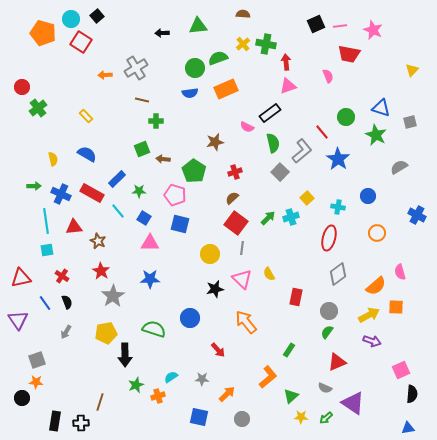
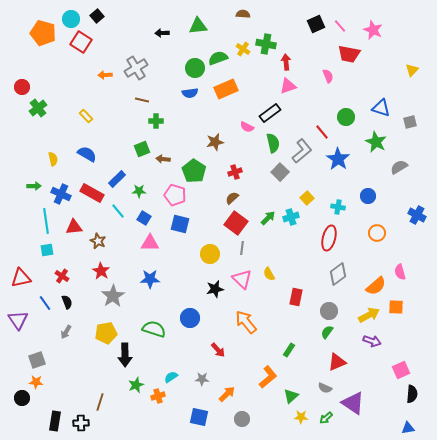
pink line at (340, 26): rotated 56 degrees clockwise
yellow cross at (243, 44): moved 5 px down; rotated 16 degrees counterclockwise
green star at (376, 135): moved 7 px down
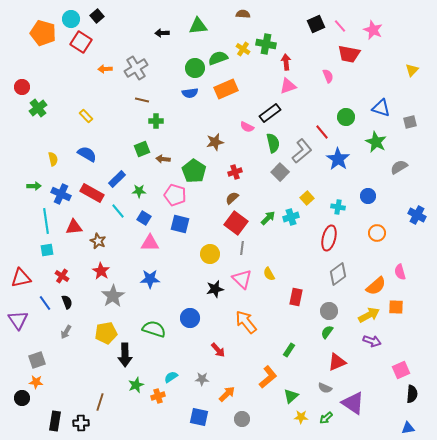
orange arrow at (105, 75): moved 6 px up
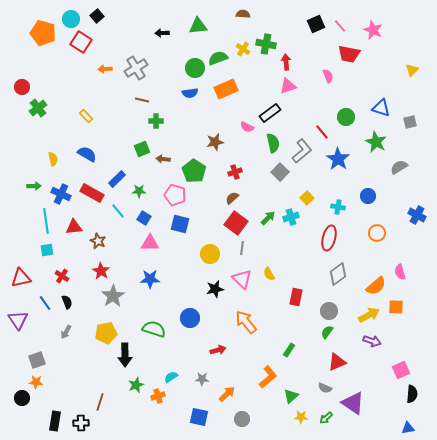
red arrow at (218, 350): rotated 63 degrees counterclockwise
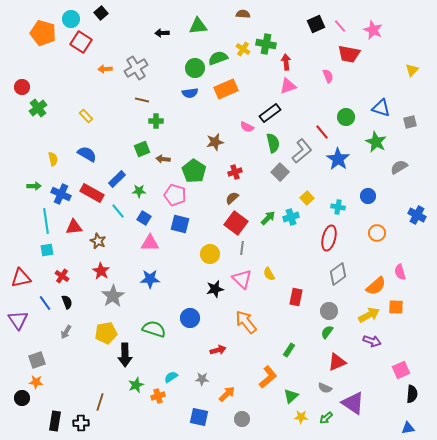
black square at (97, 16): moved 4 px right, 3 px up
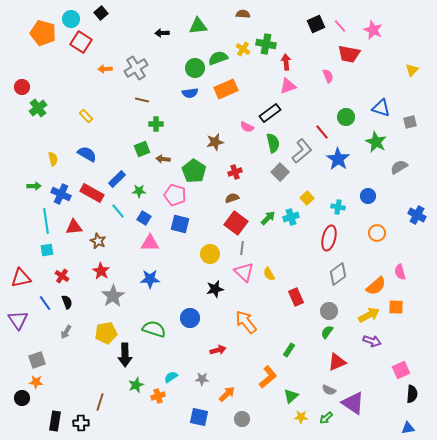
green cross at (156, 121): moved 3 px down
brown semicircle at (232, 198): rotated 24 degrees clockwise
pink triangle at (242, 279): moved 2 px right, 7 px up
red rectangle at (296, 297): rotated 36 degrees counterclockwise
gray semicircle at (325, 388): moved 4 px right, 2 px down
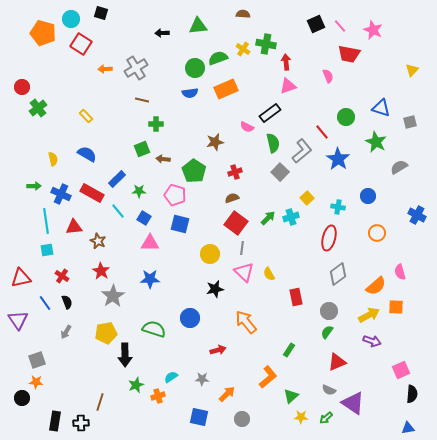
black square at (101, 13): rotated 32 degrees counterclockwise
red square at (81, 42): moved 2 px down
red rectangle at (296, 297): rotated 12 degrees clockwise
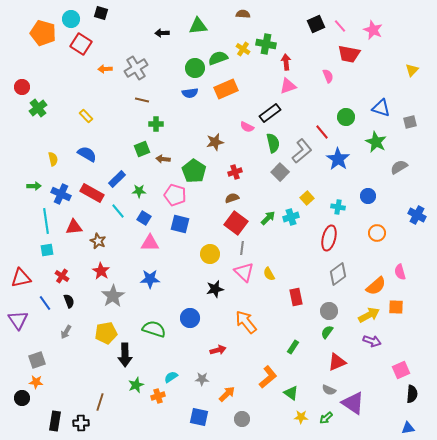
black semicircle at (67, 302): moved 2 px right, 1 px up
green rectangle at (289, 350): moved 4 px right, 3 px up
green triangle at (291, 396): moved 3 px up; rotated 42 degrees counterclockwise
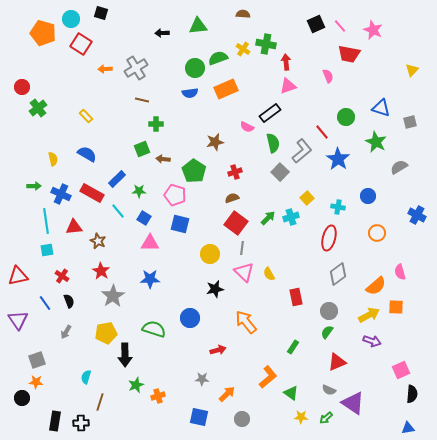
red triangle at (21, 278): moved 3 px left, 2 px up
cyan semicircle at (171, 377): moved 85 px left; rotated 40 degrees counterclockwise
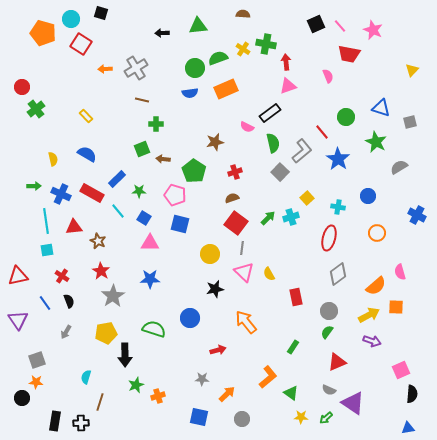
green cross at (38, 108): moved 2 px left, 1 px down
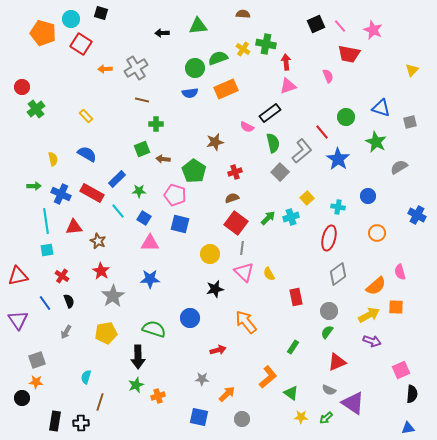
black arrow at (125, 355): moved 13 px right, 2 px down
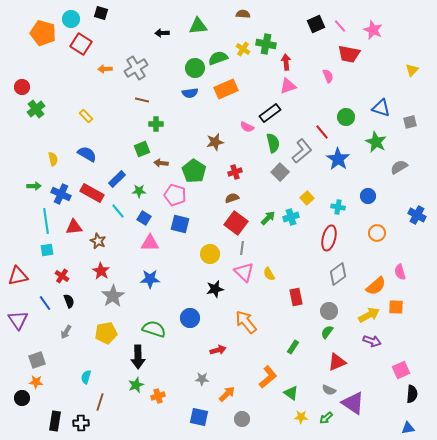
brown arrow at (163, 159): moved 2 px left, 4 px down
